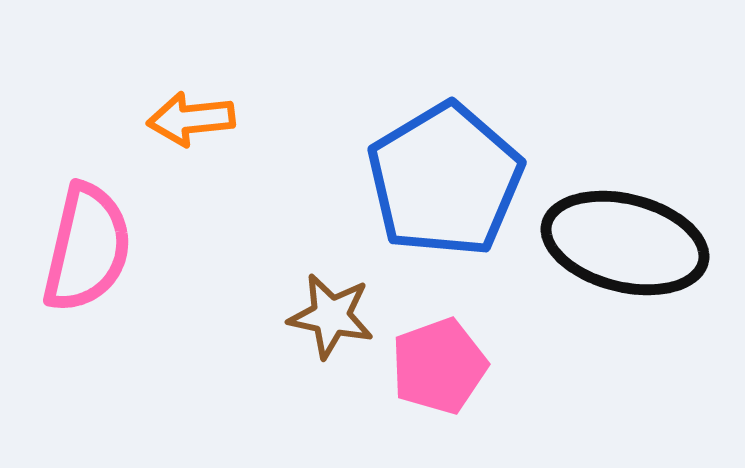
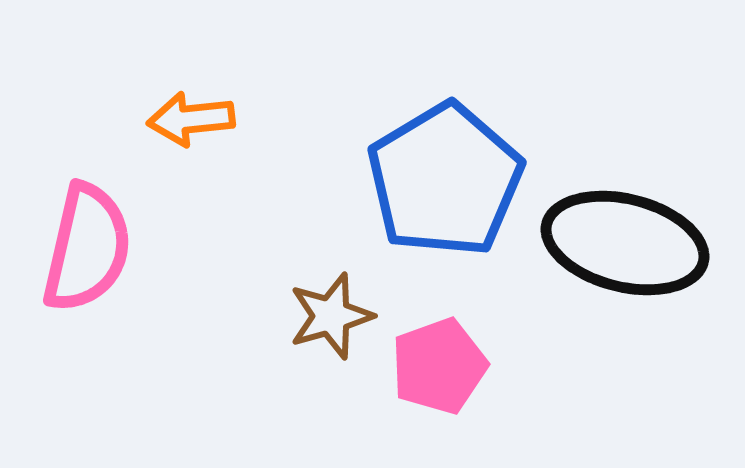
brown star: rotated 28 degrees counterclockwise
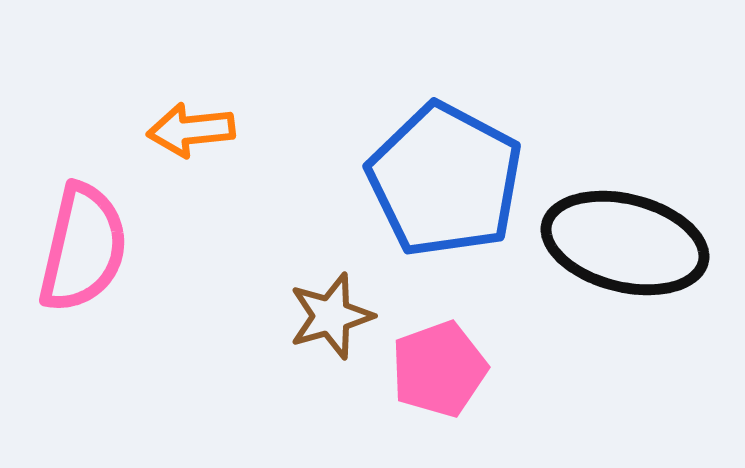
orange arrow: moved 11 px down
blue pentagon: rotated 13 degrees counterclockwise
pink semicircle: moved 4 px left
pink pentagon: moved 3 px down
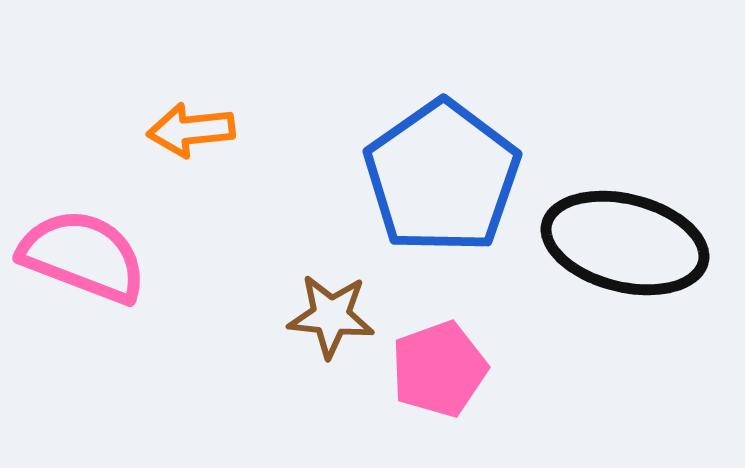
blue pentagon: moved 3 px left, 3 px up; rotated 9 degrees clockwise
pink semicircle: moved 8 px down; rotated 82 degrees counterclockwise
brown star: rotated 22 degrees clockwise
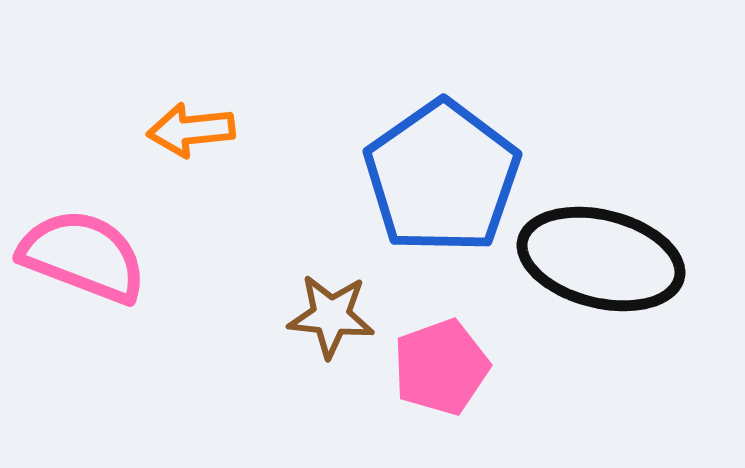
black ellipse: moved 24 px left, 16 px down
pink pentagon: moved 2 px right, 2 px up
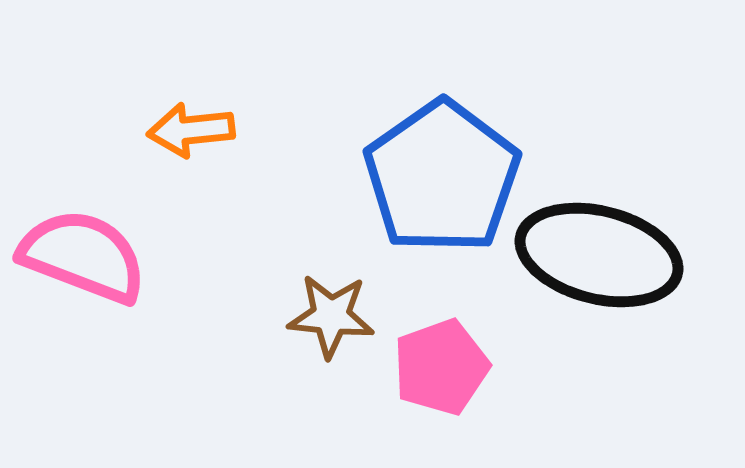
black ellipse: moved 2 px left, 4 px up
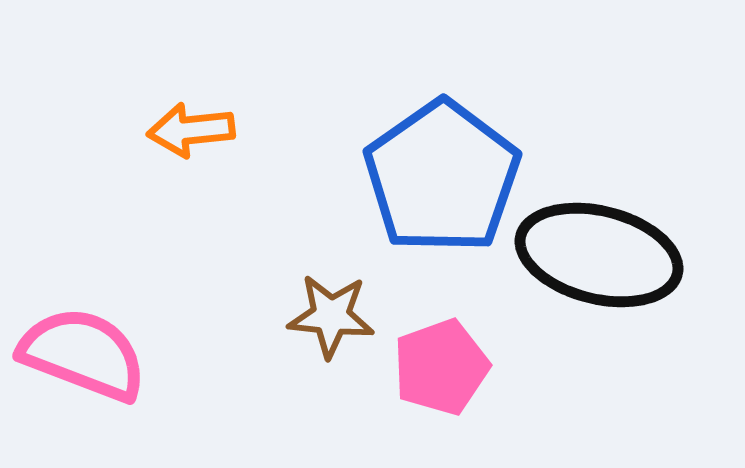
pink semicircle: moved 98 px down
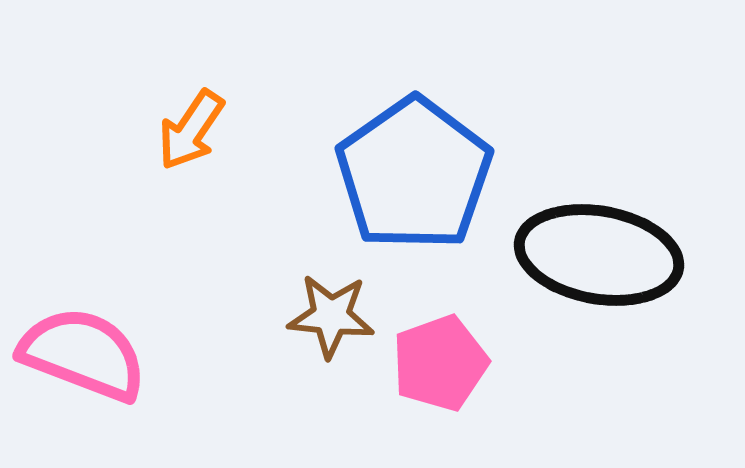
orange arrow: rotated 50 degrees counterclockwise
blue pentagon: moved 28 px left, 3 px up
black ellipse: rotated 4 degrees counterclockwise
pink pentagon: moved 1 px left, 4 px up
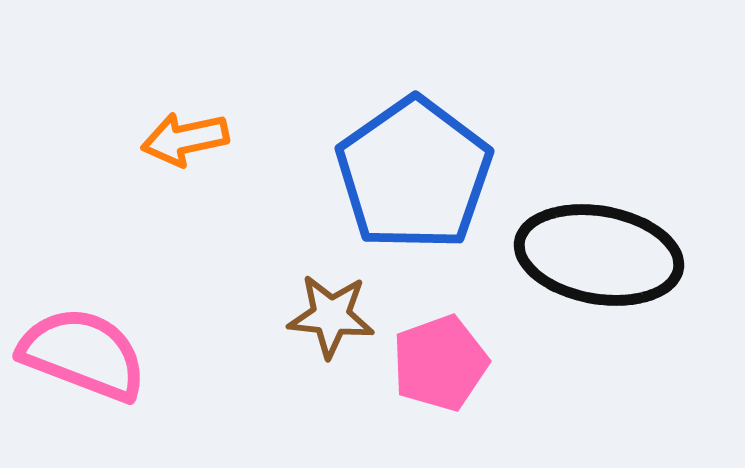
orange arrow: moved 6 px left, 9 px down; rotated 44 degrees clockwise
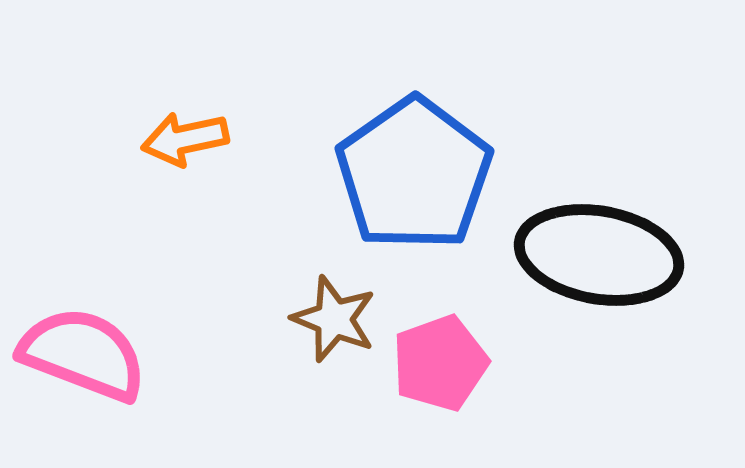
brown star: moved 3 px right, 3 px down; rotated 16 degrees clockwise
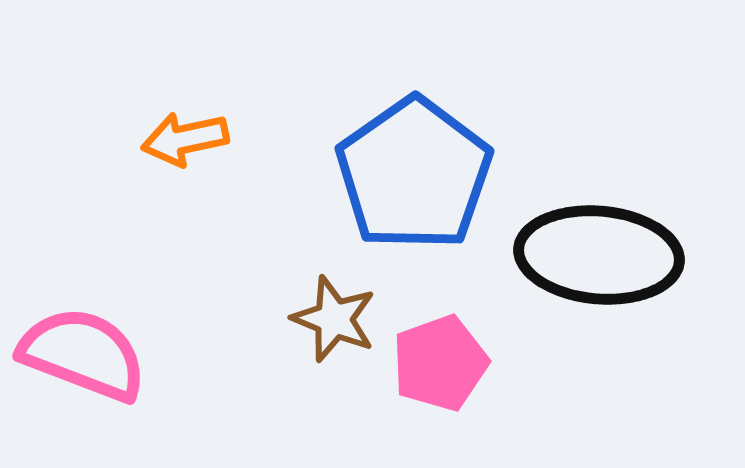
black ellipse: rotated 5 degrees counterclockwise
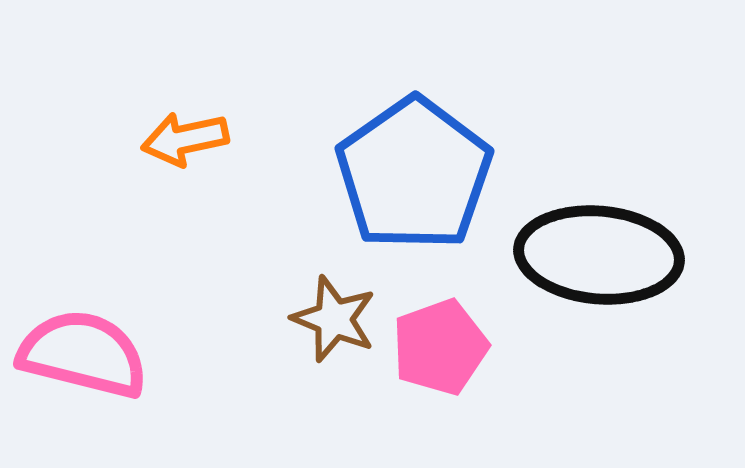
pink semicircle: rotated 7 degrees counterclockwise
pink pentagon: moved 16 px up
